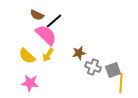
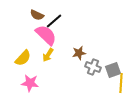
yellow semicircle: moved 4 px left, 2 px down; rotated 90 degrees counterclockwise
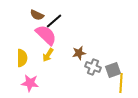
yellow semicircle: moved 1 px left; rotated 42 degrees counterclockwise
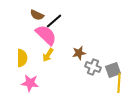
yellow line: moved 2 px left
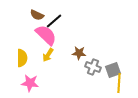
brown star: rotated 16 degrees clockwise
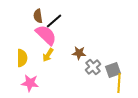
brown semicircle: moved 1 px right, 1 px down; rotated 56 degrees clockwise
gray cross: rotated 28 degrees clockwise
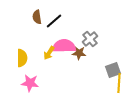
brown semicircle: moved 1 px left, 1 px down
pink semicircle: moved 18 px right, 11 px down; rotated 45 degrees counterclockwise
yellow arrow: moved 1 px right, 2 px up
gray cross: moved 3 px left, 28 px up
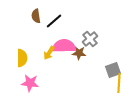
brown semicircle: moved 1 px left, 1 px up
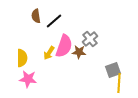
pink semicircle: rotated 110 degrees clockwise
brown star: moved 1 px up
pink star: moved 2 px left, 4 px up
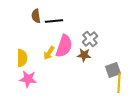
black line: rotated 36 degrees clockwise
brown star: moved 5 px right, 3 px down
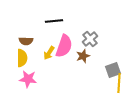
brown semicircle: moved 10 px left, 25 px down; rotated 80 degrees counterclockwise
brown star: moved 1 px left, 1 px down; rotated 24 degrees counterclockwise
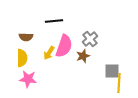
brown semicircle: moved 4 px up
gray square: moved 1 px left, 1 px down; rotated 21 degrees clockwise
